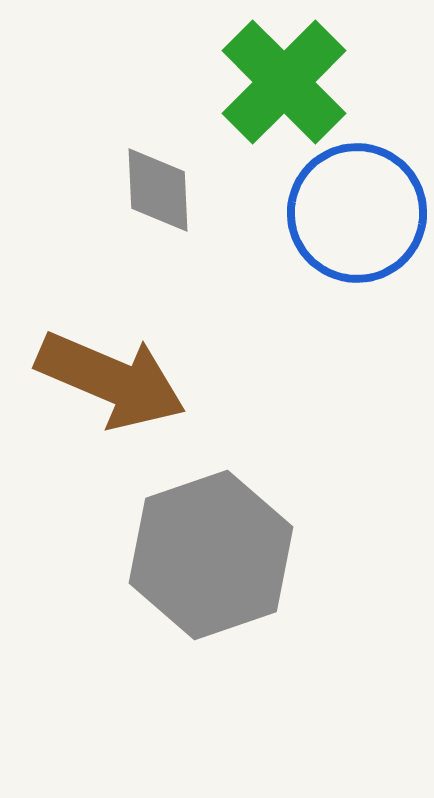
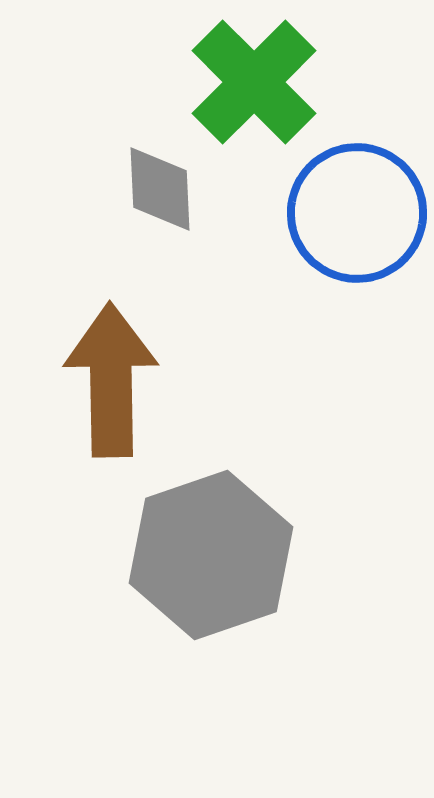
green cross: moved 30 px left
gray diamond: moved 2 px right, 1 px up
brown arrow: rotated 114 degrees counterclockwise
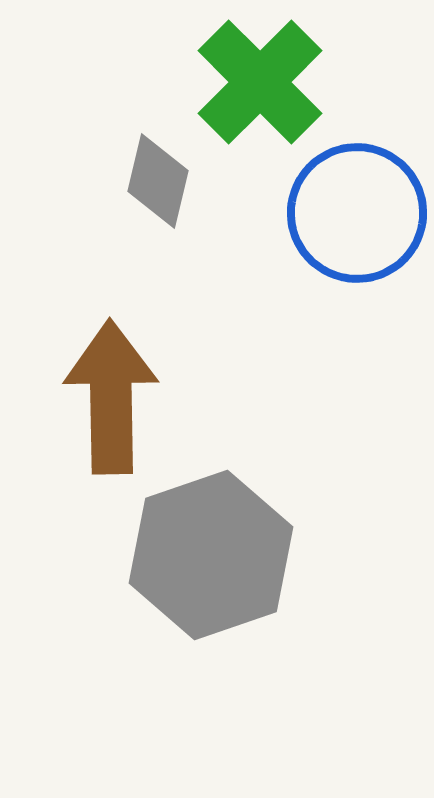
green cross: moved 6 px right
gray diamond: moved 2 px left, 8 px up; rotated 16 degrees clockwise
brown arrow: moved 17 px down
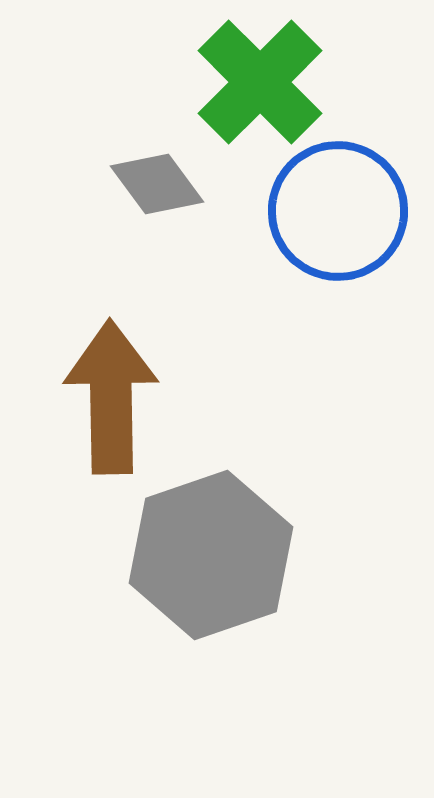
gray diamond: moved 1 px left, 3 px down; rotated 50 degrees counterclockwise
blue circle: moved 19 px left, 2 px up
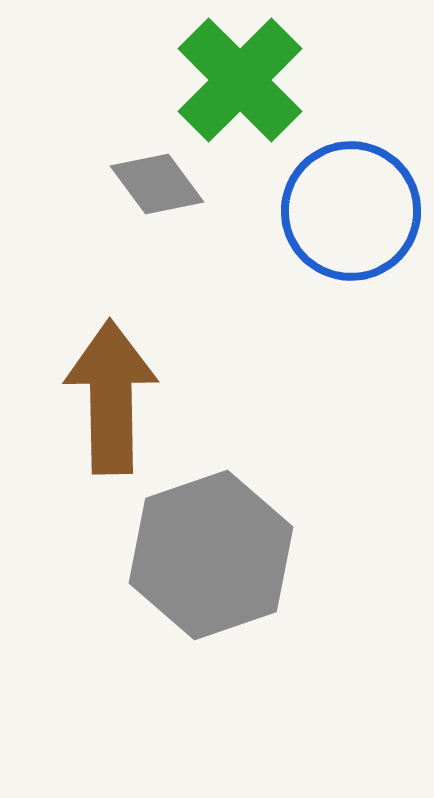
green cross: moved 20 px left, 2 px up
blue circle: moved 13 px right
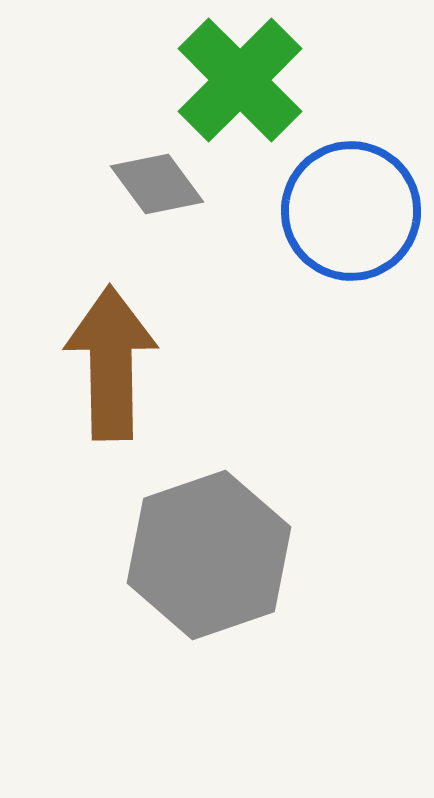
brown arrow: moved 34 px up
gray hexagon: moved 2 px left
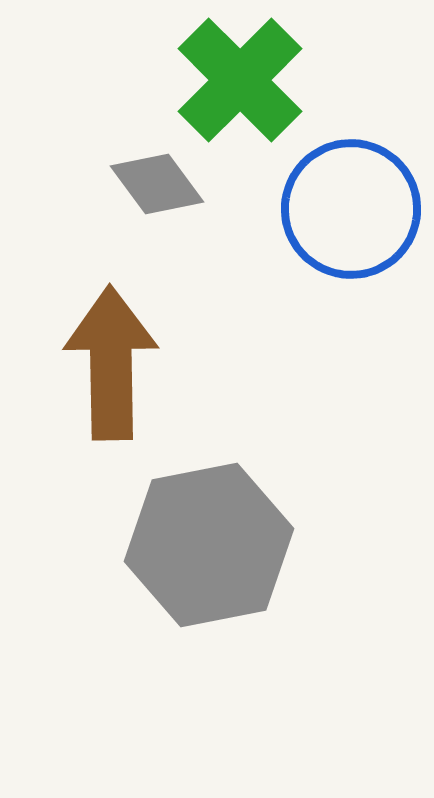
blue circle: moved 2 px up
gray hexagon: moved 10 px up; rotated 8 degrees clockwise
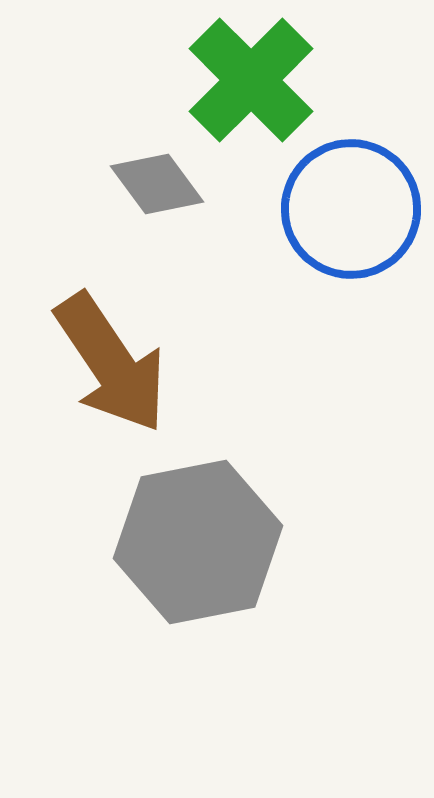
green cross: moved 11 px right
brown arrow: rotated 147 degrees clockwise
gray hexagon: moved 11 px left, 3 px up
